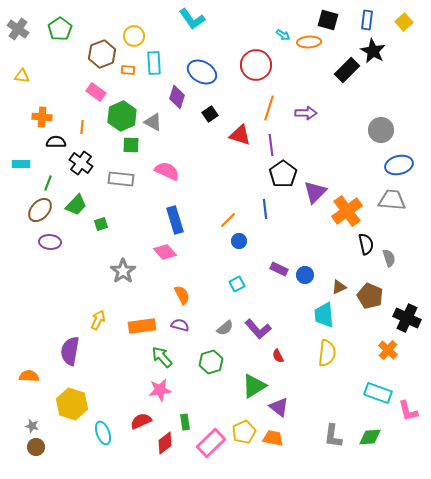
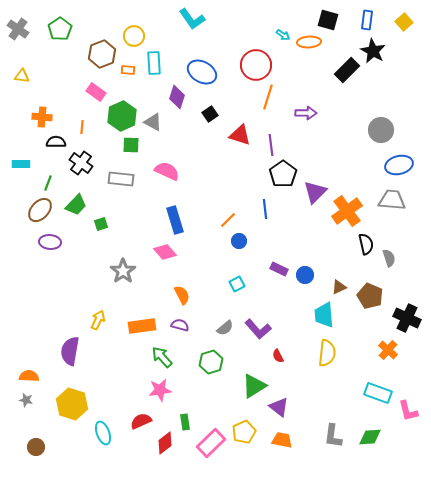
orange line at (269, 108): moved 1 px left, 11 px up
gray star at (32, 426): moved 6 px left, 26 px up
orange trapezoid at (273, 438): moved 9 px right, 2 px down
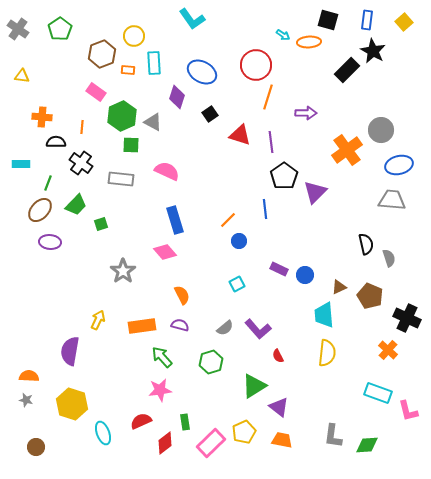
purple line at (271, 145): moved 3 px up
black pentagon at (283, 174): moved 1 px right, 2 px down
orange cross at (347, 211): moved 61 px up
green diamond at (370, 437): moved 3 px left, 8 px down
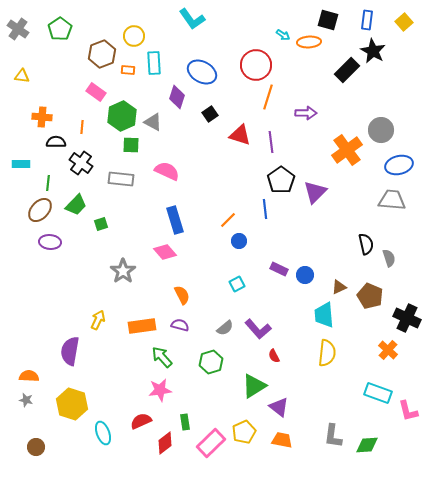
black pentagon at (284, 176): moved 3 px left, 4 px down
green line at (48, 183): rotated 14 degrees counterclockwise
red semicircle at (278, 356): moved 4 px left
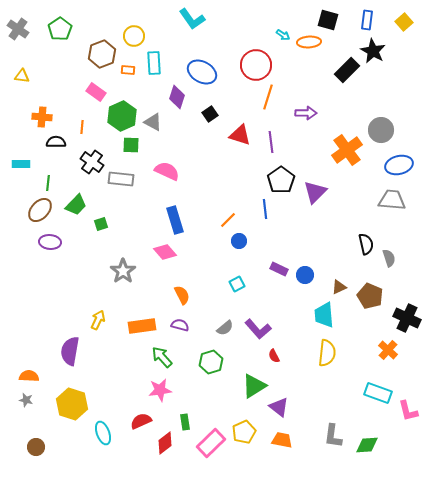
black cross at (81, 163): moved 11 px right, 1 px up
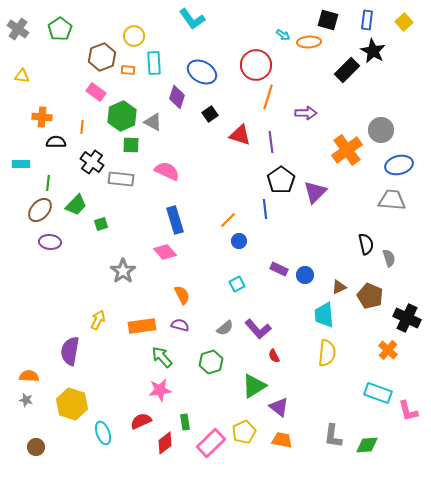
brown hexagon at (102, 54): moved 3 px down
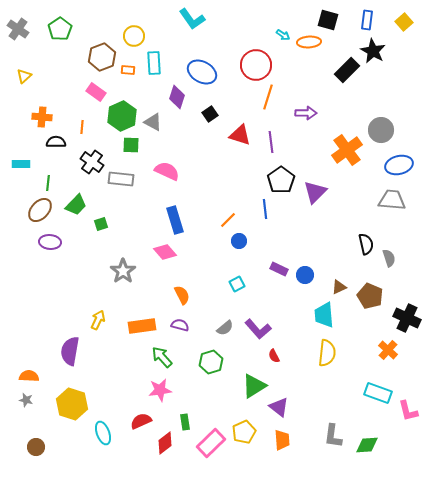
yellow triangle at (22, 76): moved 2 px right; rotated 49 degrees counterclockwise
orange trapezoid at (282, 440): rotated 75 degrees clockwise
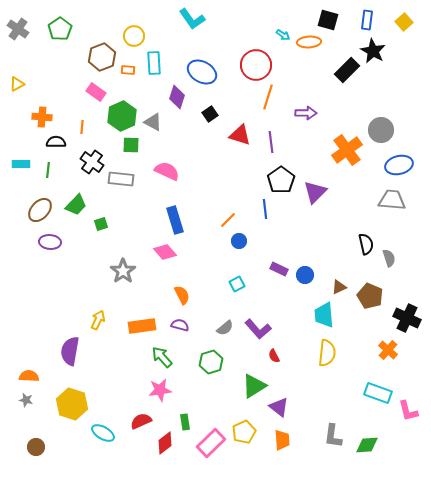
yellow triangle at (24, 76): moved 7 px left, 8 px down; rotated 14 degrees clockwise
green line at (48, 183): moved 13 px up
cyan ellipse at (103, 433): rotated 40 degrees counterclockwise
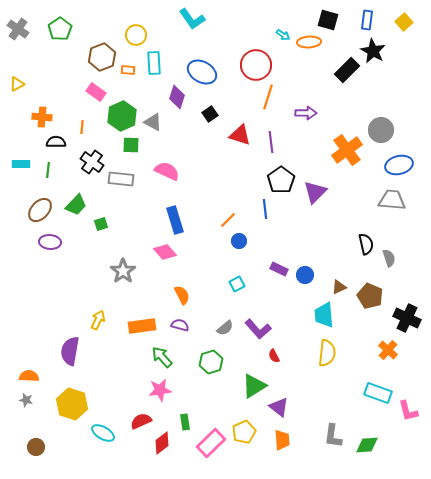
yellow circle at (134, 36): moved 2 px right, 1 px up
red diamond at (165, 443): moved 3 px left
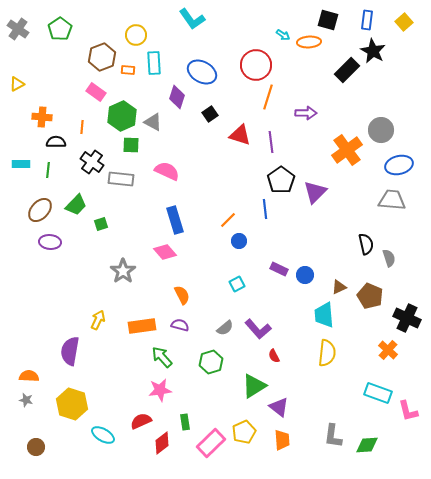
cyan ellipse at (103, 433): moved 2 px down
